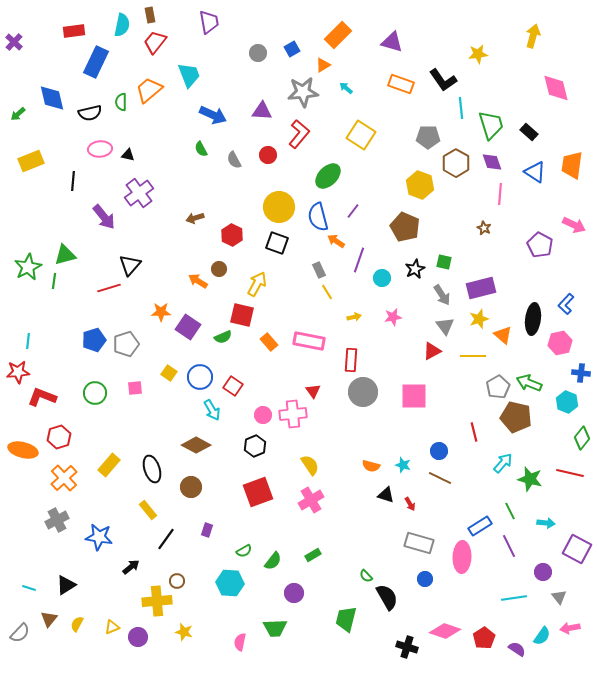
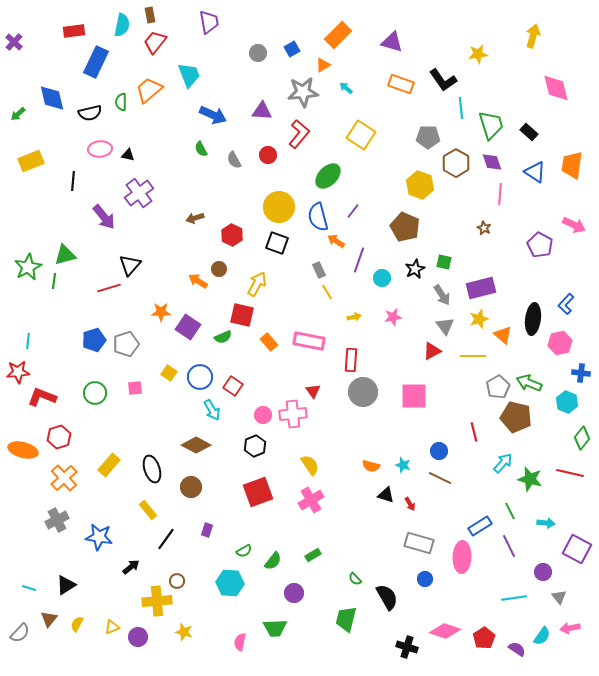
green semicircle at (366, 576): moved 11 px left, 3 px down
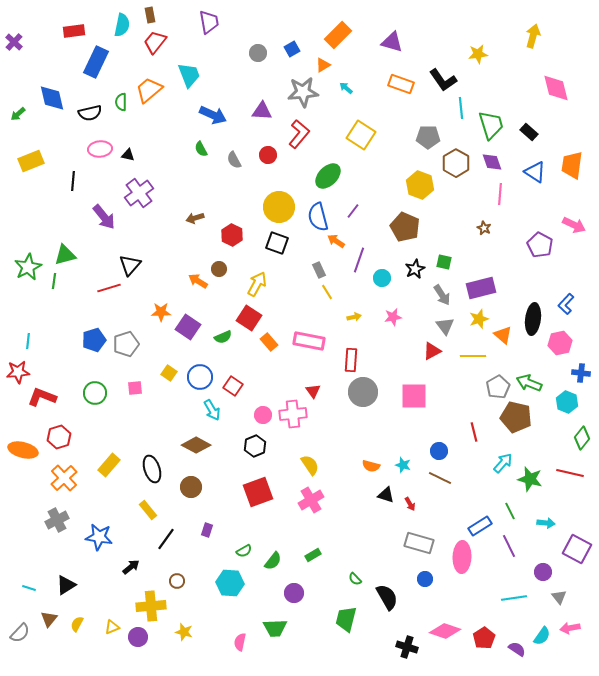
red square at (242, 315): moved 7 px right, 3 px down; rotated 20 degrees clockwise
yellow cross at (157, 601): moved 6 px left, 5 px down
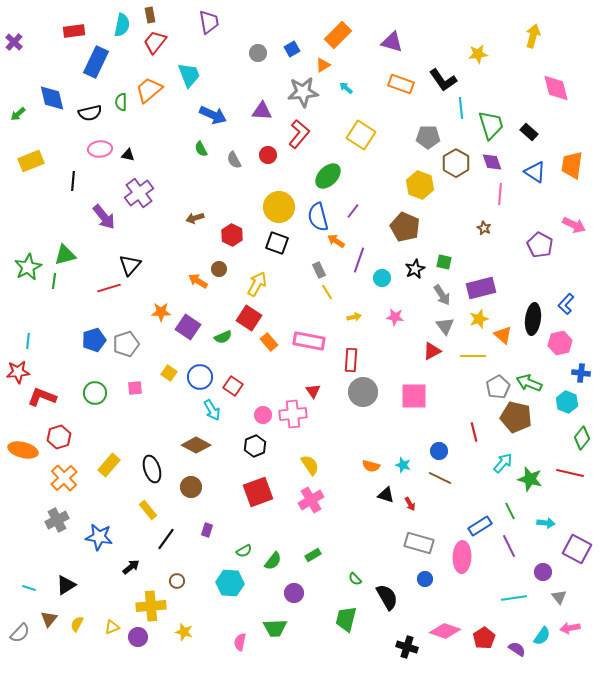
pink star at (393, 317): moved 2 px right; rotated 18 degrees clockwise
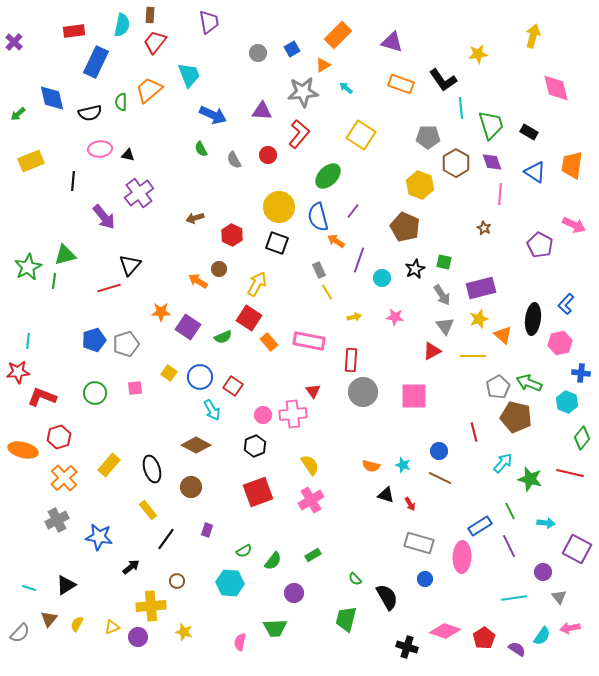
brown rectangle at (150, 15): rotated 14 degrees clockwise
black rectangle at (529, 132): rotated 12 degrees counterclockwise
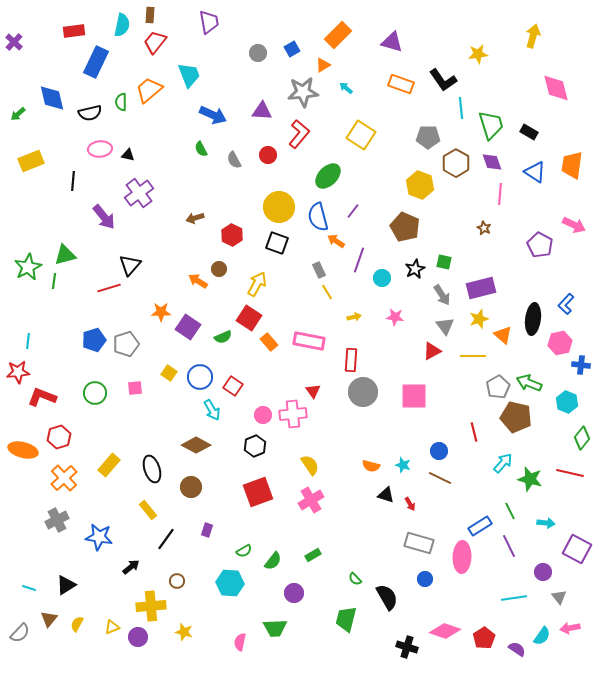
blue cross at (581, 373): moved 8 px up
